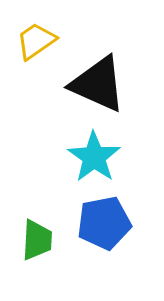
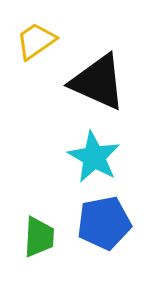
black triangle: moved 2 px up
cyan star: rotated 6 degrees counterclockwise
green trapezoid: moved 2 px right, 3 px up
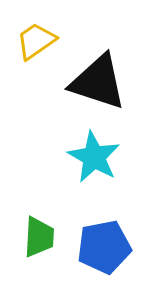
black triangle: rotated 6 degrees counterclockwise
blue pentagon: moved 24 px down
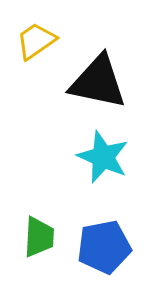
black triangle: rotated 6 degrees counterclockwise
cyan star: moved 9 px right; rotated 6 degrees counterclockwise
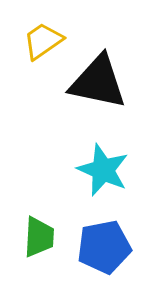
yellow trapezoid: moved 7 px right
cyan star: moved 13 px down
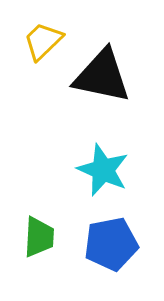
yellow trapezoid: rotated 9 degrees counterclockwise
black triangle: moved 4 px right, 6 px up
blue pentagon: moved 7 px right, 3 px up
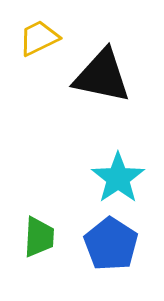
yellow trapezoid: moved 4 px left, 3 px up; rotated 18 degrees clockwise
cyan star: moved 15 px right, 8 px down; rotated 14 degrees clockwise
blue pentagon: rotated 28 degrees counterclockwise
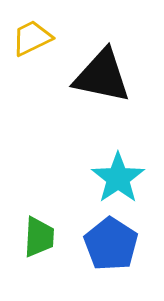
yellow trapezoid: moved 7 px left
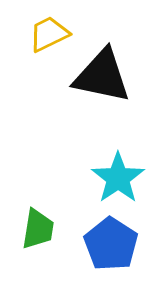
yellow trapezoid: moved 17 px right, 4 px up
green trapezoid: moved 1 px left, 8 px up; rotated 6 degrees clockwise
